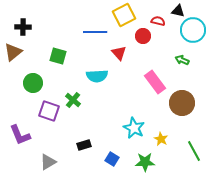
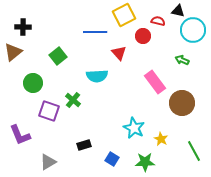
green square: rotated 36 degrees clockwise
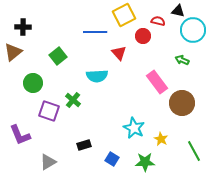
pink rectangle: moved 2 px right
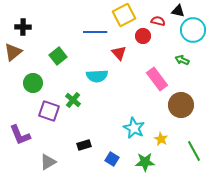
pink rectangle: moved 3 px up
brown circle: moved 1 px left, 2 px down
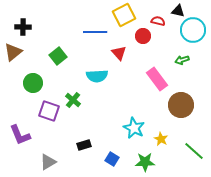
green arrow: rotated 40 degrees counterclockwise
green line: rotated 20 degrees counterclockwise
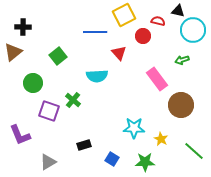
cyan star: rotated 25 degrees counterclockwise
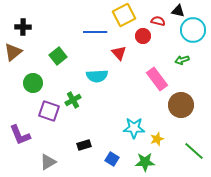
green cross: rotated 21 degrees clockwise
yellow star: moved 4 px left; rotated 24 degrees clockwise
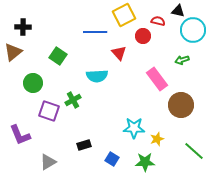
green square: rotated 18 degrees counterclockwise
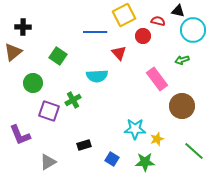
brown circle: moved 1 px right, 1 px down
cyan star: moved 1 px right, 1 px down
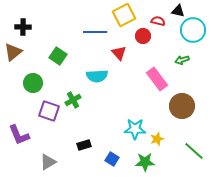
purple L-shape: moved 1 px left
